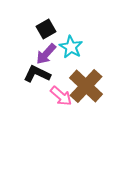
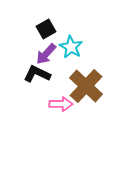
pink arrow: moved 8 px down; rotated 40 degrees counterclockwise
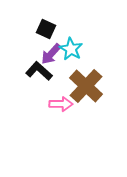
black square: rotated 36 degrees counterclockwise
cyan star: moved 2 px down
purple arrow: moved 5 px right
black L-shape: moved 2 px right, 3 px up; rotated 16 degrees clockwise
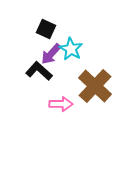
brown cross: moved 9 px right
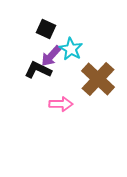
purple arrow: moved 2 px down
black L-shape: moved 1 px left, 1 px up; rotated 16 degrees counterclockwise
brown cross: moved 3 px right, 7 px up
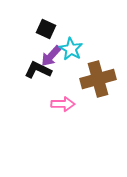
brown cross: rotated 32 degrees clockwise
pink arrow: moved 2 px right
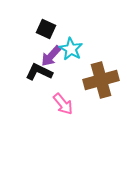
black L-shape: moved 1 px right, 2 px down
brown cross: moved 3 px right, 1 px down
pink arrow: rotated 50 degrees clockwise
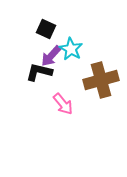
black L-shape: rotated 12 degrees counterclockwise
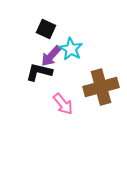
brown cross: moved 7 px down
